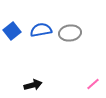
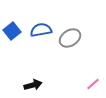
gray ellipse: moved 5 px down; rotated 25 degrees counterclockwise
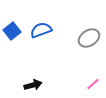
blue semicircle: rotated 10 degrees counterclockwise
gray ellipse: moved 19 px right
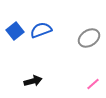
blue square: moved 3 px right
black arrow: moved 4 px up
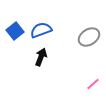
gray ellipse: moved 1 px up
black arrow: moved 8 px right, 24 px up; rotated 54 degrees counterclockwise
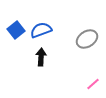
blue square: moved 1 px right, 1 px up
gray ellipse: moved 2 px left, 2 px down
black arrow: rotated 18 degrees counterclockwise
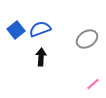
blue semicircle: moved 1 px left, 1 px up
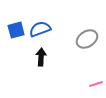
blue square: rotated 24 degrees clockwise
pink line: moved 3 px right; rotated 24 degrees clockwise
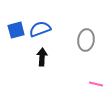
gray ellipse: moved 1 px left, 1 px down; rotated 50 degrees counterclockwise
black arrow: moved 1 px right
pink line: rotated 32 degrees clockwise
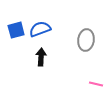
black arrow: moved 1 px left
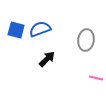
blue square: rotated 30 degrees clockwise
black arrow: moved 6 px right, 2 px down; rotated 42 degrees clockwise
pink line: moved 6 px up
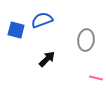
blue semicircle: moved 2 px right, 9 px up
